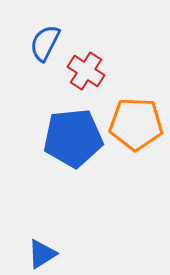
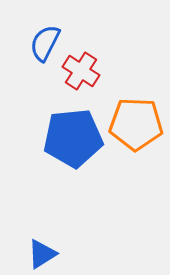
red cross: moved 5 px left
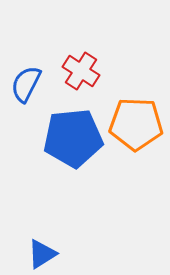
blue semicircle: moved 19 px left, 41 px down
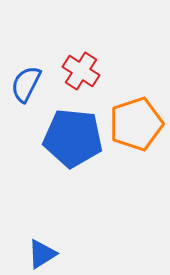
orange pentagon: rotated 20 degrees counterclockwise
blue pentagon: rotated 12 degrees clockwise
